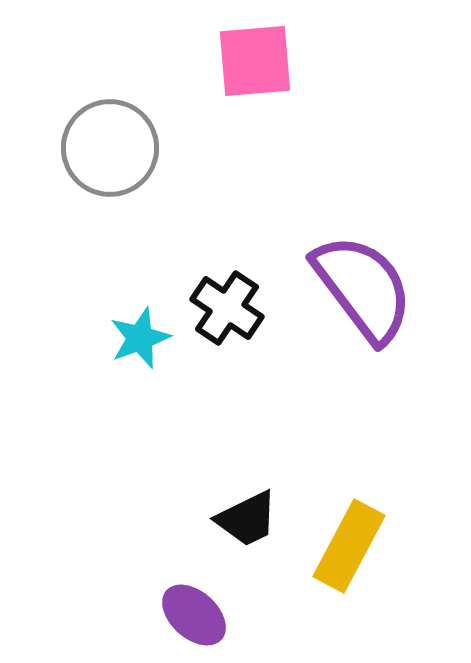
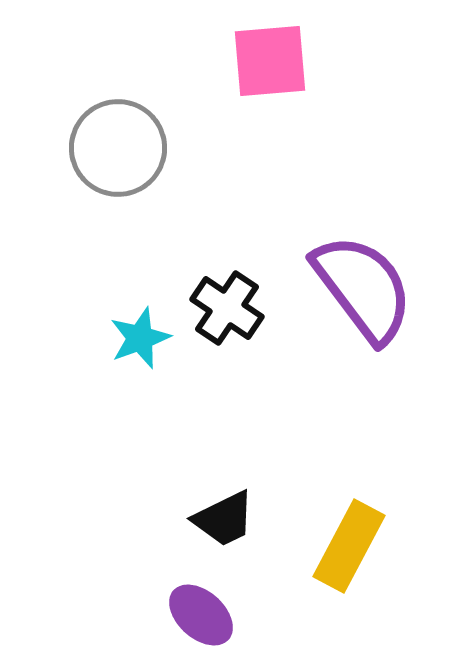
pink square: moved 15 px right
gray circle: moved 8 px right
black trapezoid: moved 23 px left
purple ellipse: moved 7 px right
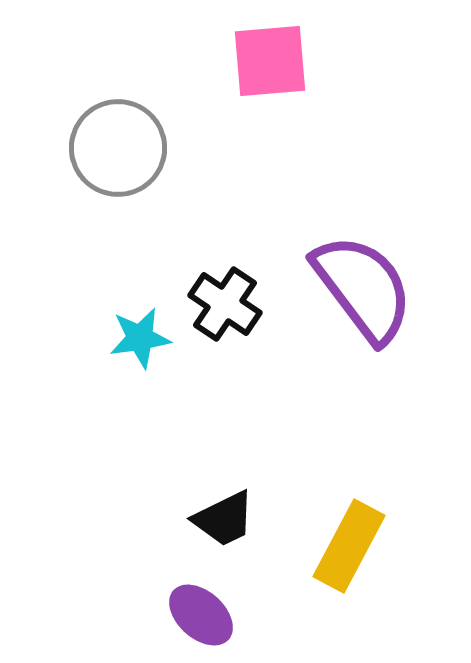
black cross: moved 2 px left, 4 px up
cyan star: rotated 12 degrees clockwise
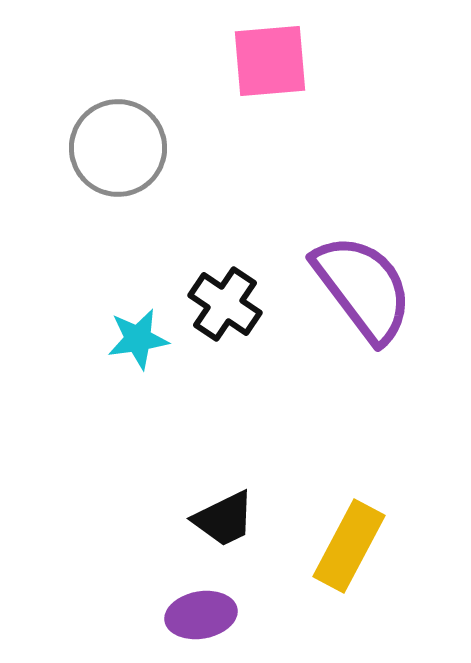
cyan star: moved 2 px left, 1 px down
purple ellipse: rotated 52 degrees counterclockwise
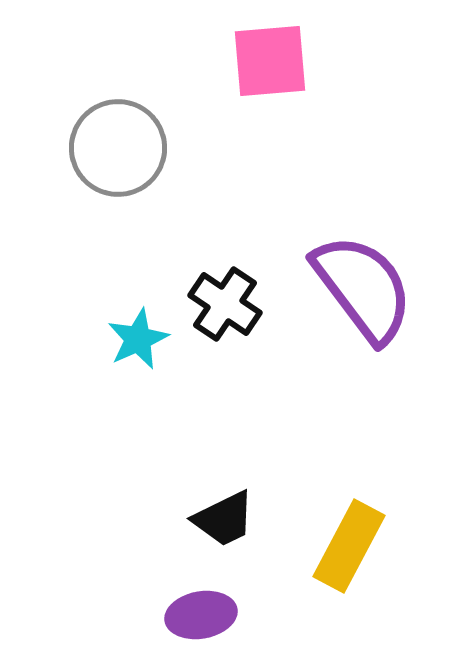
cyan star: rotated 16 degrees counterclockwise
